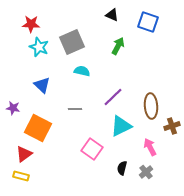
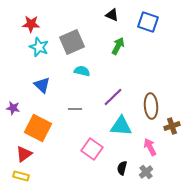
cyan triangle: rotated 30 degrees clockwise
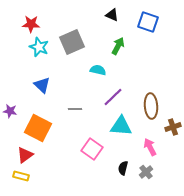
cyan semicircle: moved 16 px right, 1 px up
purple star: moved 3 px left, 3 px down
brown cross: moved 1 px right, 1 px down
red triangle: moved 1 px right, 1 px down
black semicircle: moved 1 px right
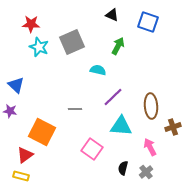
blue triangle: moved 26 px left
orange square: moved 4 px right, 4 px down
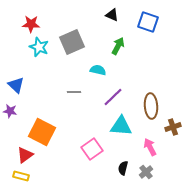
gray line: moved 1 px left, 17 px up
pink square: rotated 20 degrees clockwise
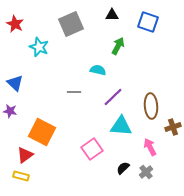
black triangle: rotated 24 degrees counterclockwise
red star: moved 16 px left; rotated 24 degrees clockwise
gray square: moved 1 px left, 18 px up
blue triangle: moved 1 px left, 2 px up
black semicircle: rotated 32 degrees clockwise
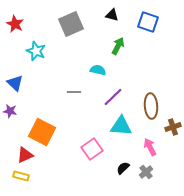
black triangle: rotated 16 degrees clockwise
cyan star: moved 3 px left, 4 px down
red triangle: rotated 12 degrees clockwise
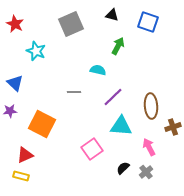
purple star: rotated 16 degrees counterclockwise
orange square: moved 8 px up
pink arrow: moved 1 px left
